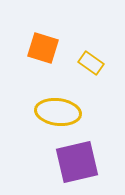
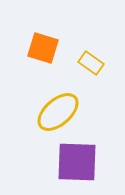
yellow ellipse: rotated 48 degrees counterclockwise
purple square: rotated 15 degrees clockwise
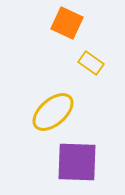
orange square: moved 24 px right, 25 px up; rotated 8 degrees clockwise
yellow ellipse: moved 5 px left
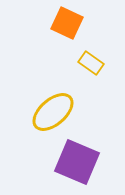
purple square: rotated 21 degrees clockwise
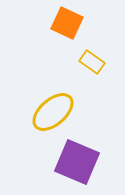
yellow rectangle: moved 1 px right, 1 px up
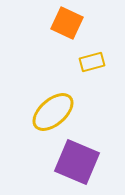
yellow rectangle: rotated 50 degrees counterclockwise
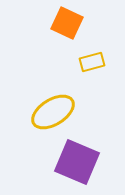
yellow ellipse: rotated 9 degrees clockwise
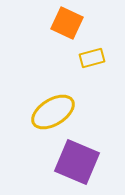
yellow rectangle: moved 4 px up
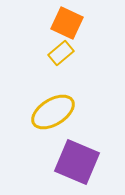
yellow rectangle: moved 31 px left, 5 px up; rotated 25 degrees counterclockwise
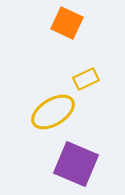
yellow rectangle: moved 25 px right, 26 px down; rotated 15 degrees clockwise
purple square: moved 1 px left, 2 px down
